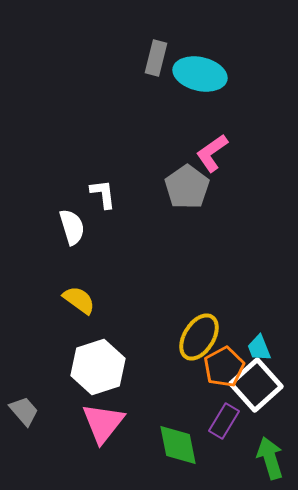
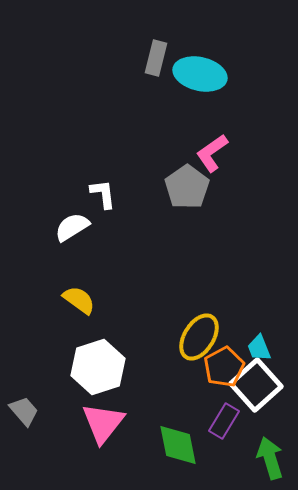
white semicircle: rotated 105 degrees counterclockwise
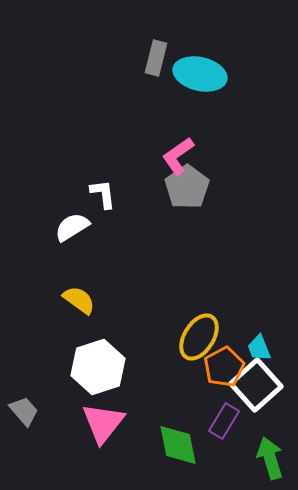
pink L-shape: moved 34 px left, 3 px down
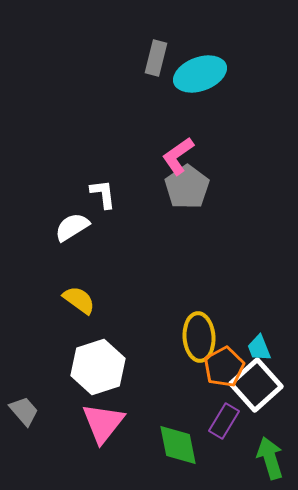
cyan ellipse: rotated 33 degrees counterclockwise
yellow ellipse: rotated 36 degrees counterclockwise
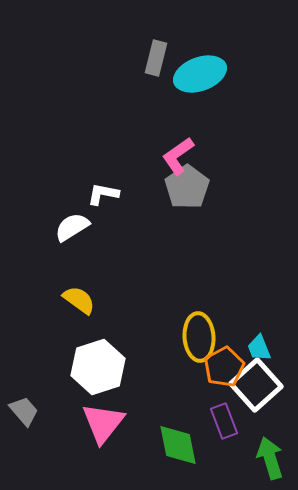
white L-shape: rotated 72 degrees counterclockwise
purple rectangle: rotated 52 degrees counterclockwise
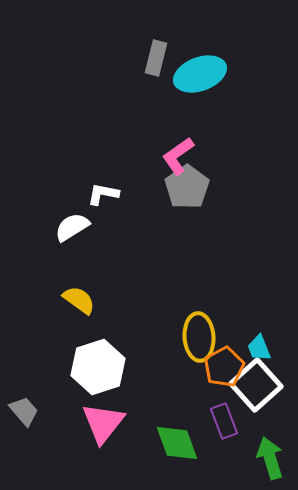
green diamond: moved 1 px left, 2 px up; rotated 9 degrees counterclockwise
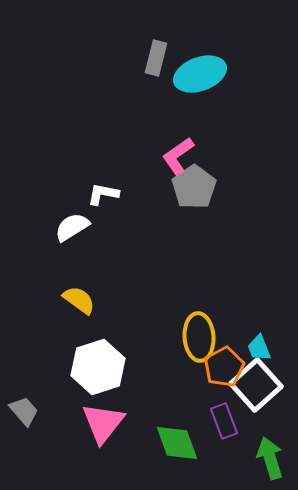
gray pentagon: moved 7 px right
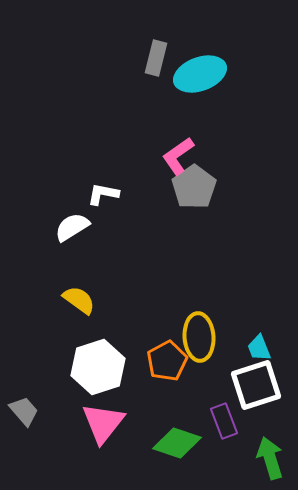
orange pentagon: moved 57 px left, 6 px up
white square: rotated 24 degrees clockwise
green diamond: rotated 51 degrees counterclockwise
